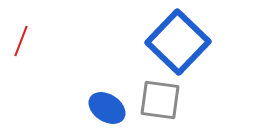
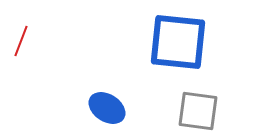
blue square: rotated 38 degrees counterclockwise
gray square: moved 38 px right, 11 px down
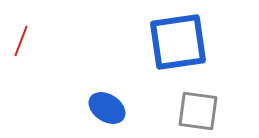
blue square: rotated 14 degrees counterclockwise
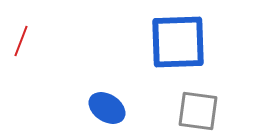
blue square: rotated 6 degrees clockwise
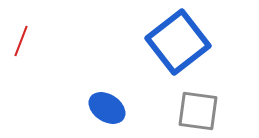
blue square: rotated 36 degrees counterclockwise
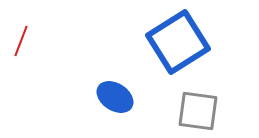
blue square: rotated 6 degrees clockwise
blue ellipse: moved 8 px right, 11 px up
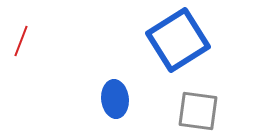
blue square: moved 2 px up
blue ellipse: moved 2 px down; rotated 51 degrees clockwise
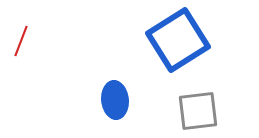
blue ellipse: moved 1 px down
gray square: rotated 15 degrees counterclockwise
